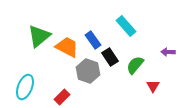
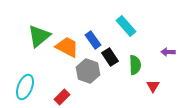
green semicircle: rotated 138 degrees clockwise
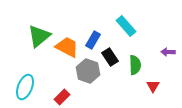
blue rectangle: rotated 66 degrees clockwise
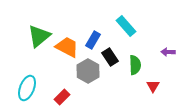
gray hexagon: rotated 10 degrees clockwise
cyan ellipse: moved 2 px right, 1 px down
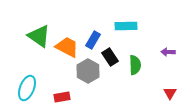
cyan rectangle: rotated 50 degrees counterclockwise
green triangle: rotated 45 degrees counterclockwise
red triangle: moved 17 px right, 7 px down
red rectangle: rotated 35 degrees clockwise
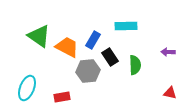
gray hexagon: rotated 25 degrees clockwise
red triangle: rotated 48 degrees counterclockwise
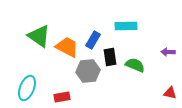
black rectangle: rotated 24 degrees clockwise
green semicircle: rotated 66 degrees counterclockwise
